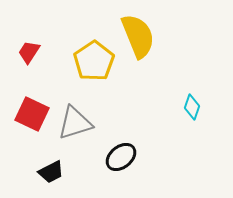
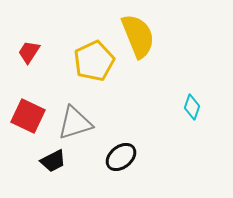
yellow pentagon: rotated 9 degrees clockwise
red square: moved 4 px left, 2 px down
black trapezoid: moved 2 px right, 11 px up
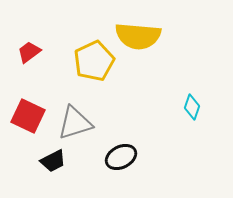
yellow semicircle: rotated 117 degrees clockwise
red trapezoid: rotated 20 degrees clockwise
black ellipse: rotated 12 degrees clockwise
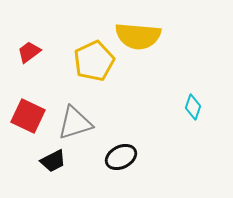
cyan diamond: moved 1 px right
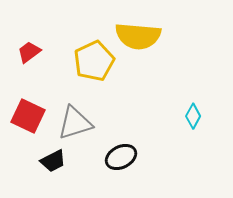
cyan diamond: moved 9 px down; rotated 10 degrees clockwise
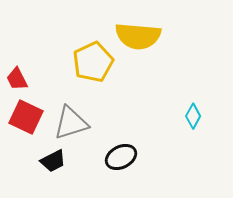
red trapezoid: moved 12 px left, 27 px down; rotated 80 degrees counterclockwise
yellow pentagon: moved 1 px left, 1 px down
red square: moved 2 px left, 1 px down
gray triangle: moved 4 px left
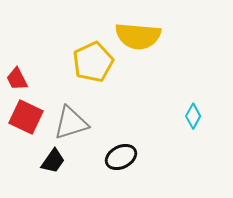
black trapezoid: rotated 28 degrees counterclockwise
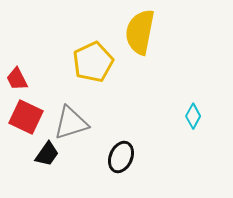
yellow semicircle: moved 2 px right, 4 px up; rotated 96 degrees clockwise
black ellipse: rotated 40 degrees counterclockwise
black trapezoid: moved 6 px left, 7 px up
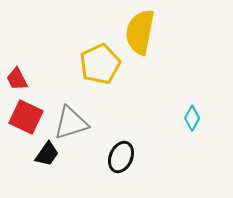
yellow pentagon: moved 7 px right, 2 px down
cyan diamond: moved 1 px left, 2 px down
